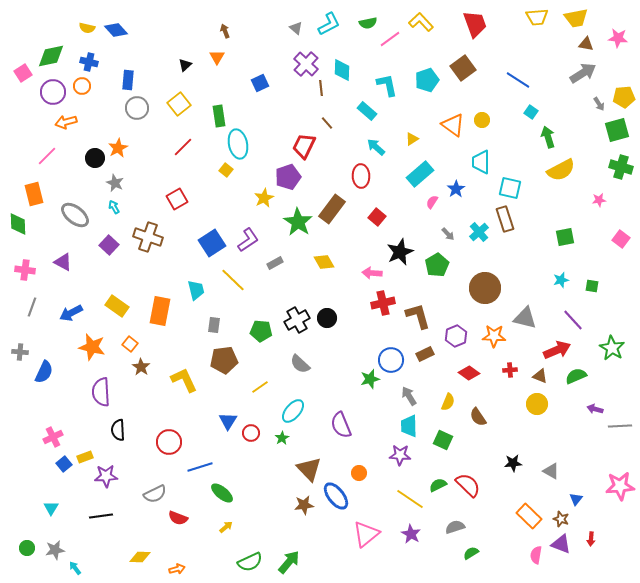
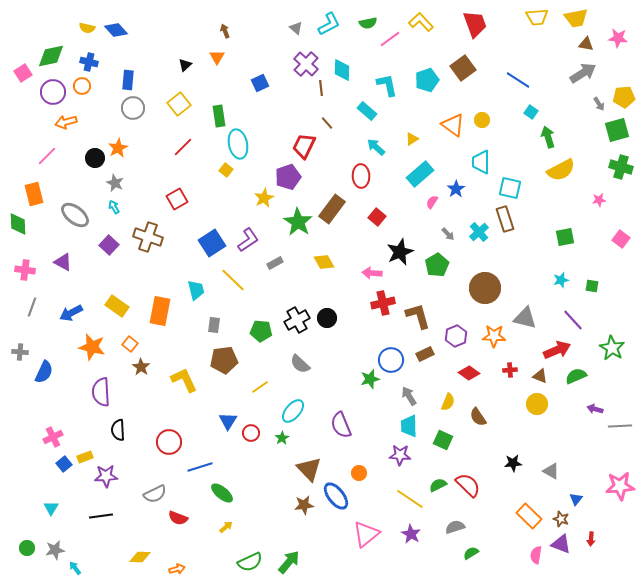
gray circle at (137, 108): moved 4 px left
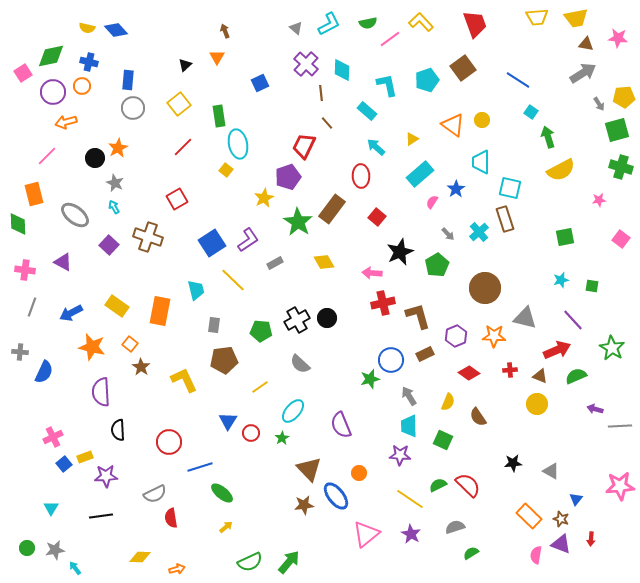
brown line at (321, 88): moved 5 px down
red semicircle at (178, 518): moved 7 px left; rotated 60 degrees clockwise
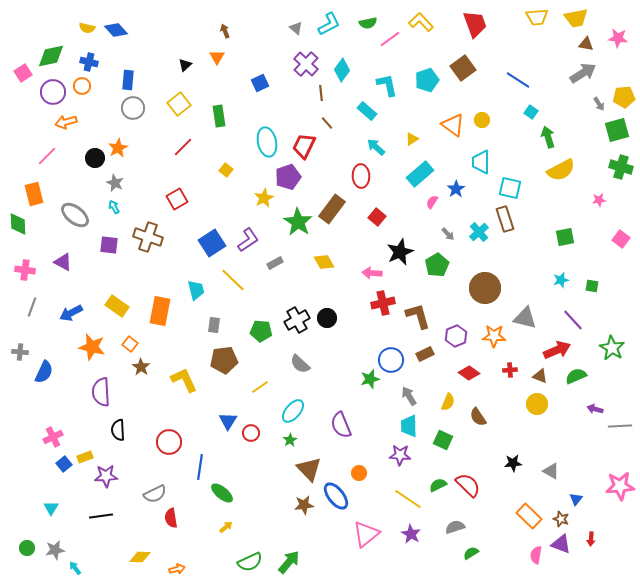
cyan diamond at (342, 70): rotated 35 degrees clockwise
cyan ellipse at (238, 144): moved 29 px right, 2 px up
purple square at (109, 245): rotated 36 degrees counterclockwise
green star at (282, 438): moved 8 px right, 2 px down
blue line at (200, 467): rotated 65 degrees counterclockwise
yellow line at (410, 499): moved 2 px left
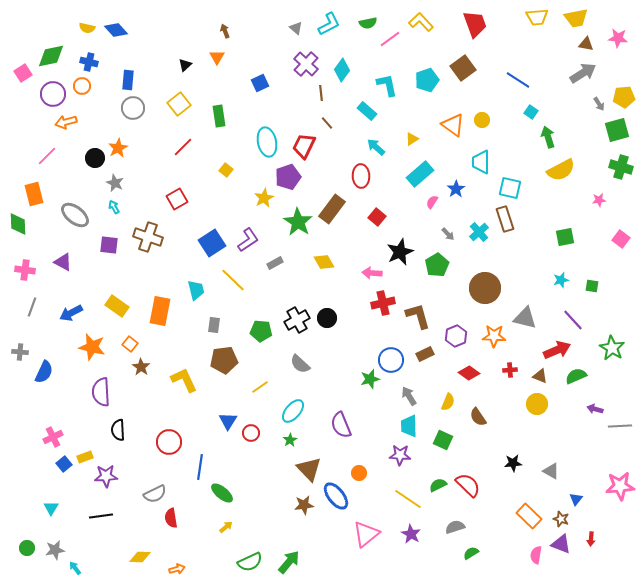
purple circle at (53, 92): moved 2 px down
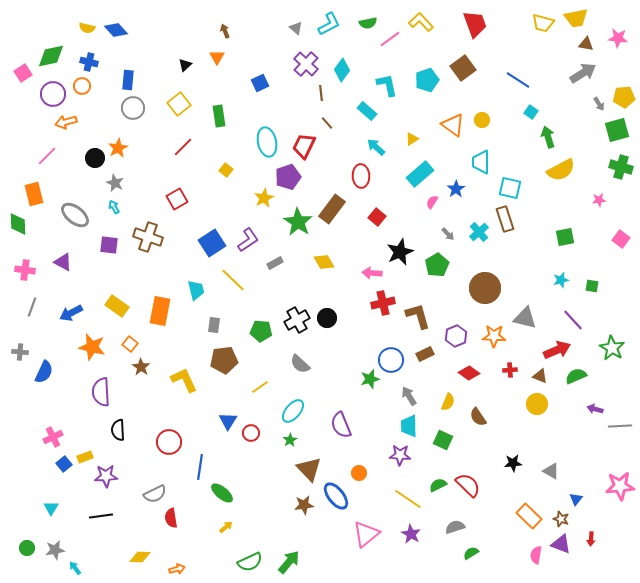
yellow trapezoid at (537, 17): moved 6 px right, 6 px down; rotated 20 degrees clockwise
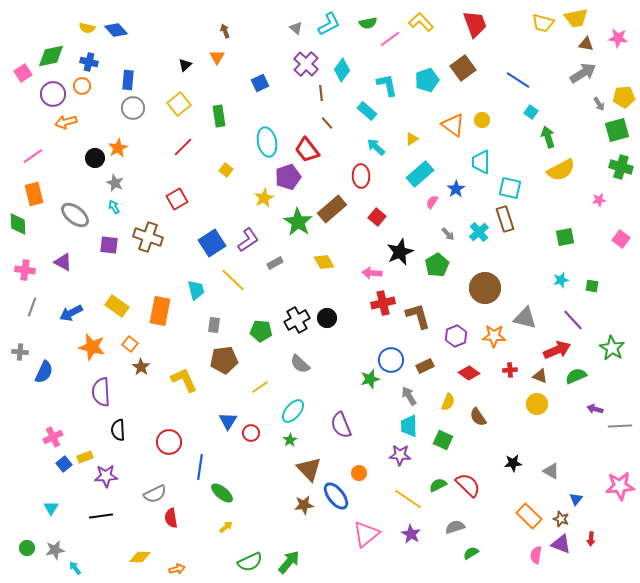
red trapezoid at (304, 146): moved 3 px right, 4 px down; rotated 64 degrees counterclockwise
pink line at (47, 156): moved 14 px left; rotated 10 degrees clockwise
brown rectangle at (332, 209): rotated 12 degrees clockwise
brown rectangle at (425, 354): moved 12 px down
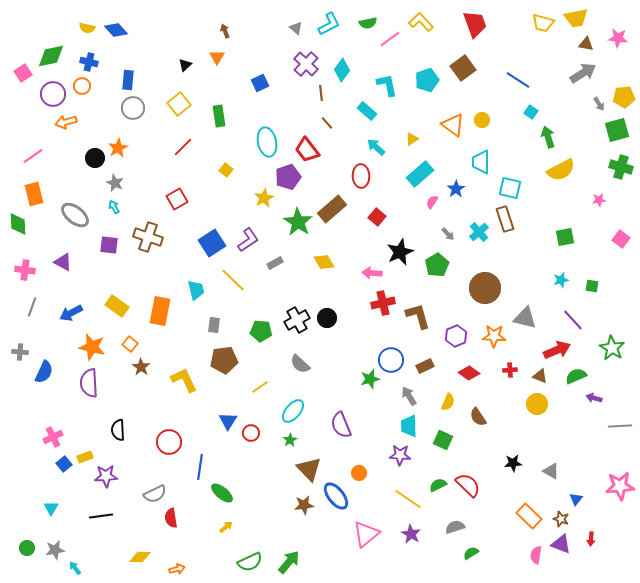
purple semicircle at (101, 392): moved 12 px left, 9 px up
purple arrow at (595, 409): moved 1 px left, 11 px up
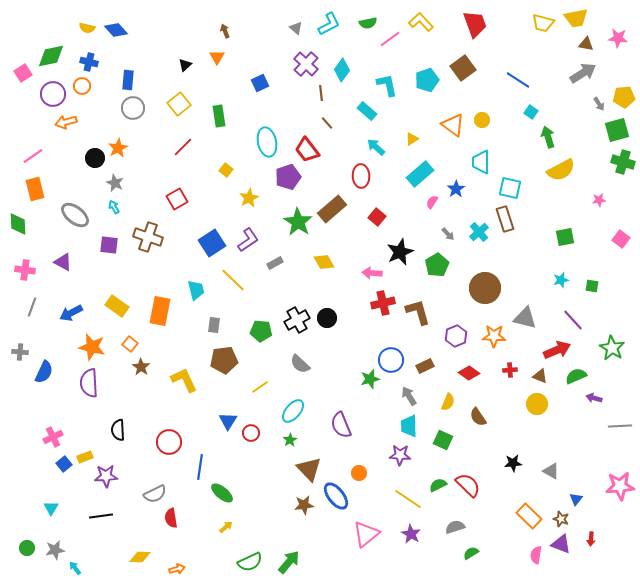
green cross at (621, 167): moved 2 px right, 5 px up
orange rectangle at (34, 194): moved 1 px right, 5 px up
yellow star at (264, 198): moved 15 px left
brown L-shape at (418, 316): moved 4 px up
